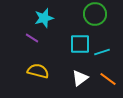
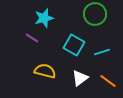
cyan square: moved 6 px left, 1 px down; rotated 30 degrees clockwise
yellow semicircle: moved 7 px right
orange line: moved 2 px down
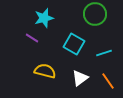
cyan square: moved 1 px up
cyan line: moved 2 px right, 1 px down
orange line: rotated 18 degrees clockwise
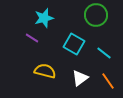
green circle: moved 1 px right, 1 px down
cyan line: rotated 56 degrees clockwise
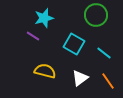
purple line: moved 1 px right, 2 px up
